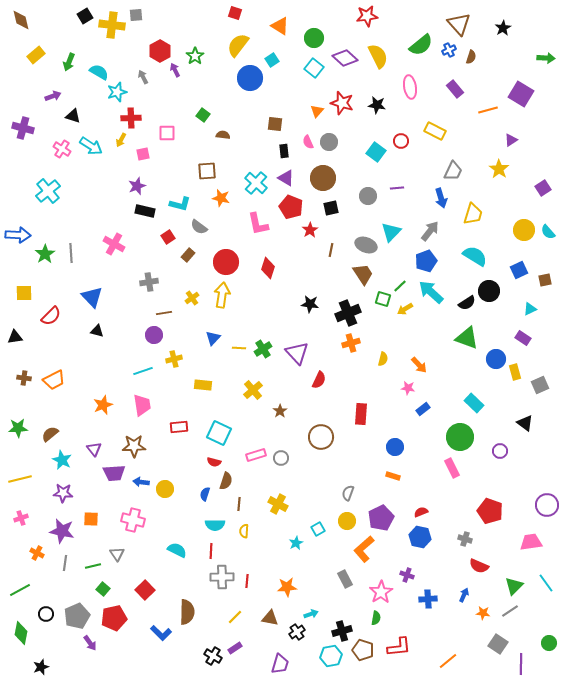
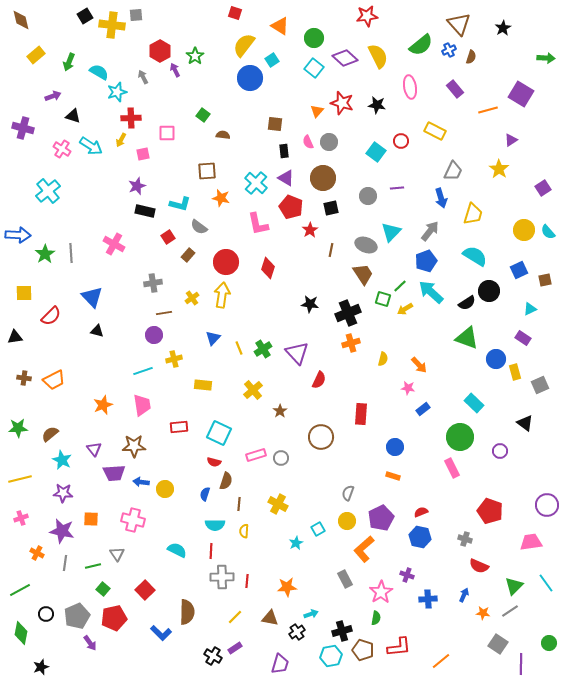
yellow semicircle at (238, 45): moved 6 px right
gray cross at (149, 282): moved 4 px right, 1 px down
yellow line at (239, 348): rotated 64 degrees clockwise
orange line at (448, 661): moved 7 px left
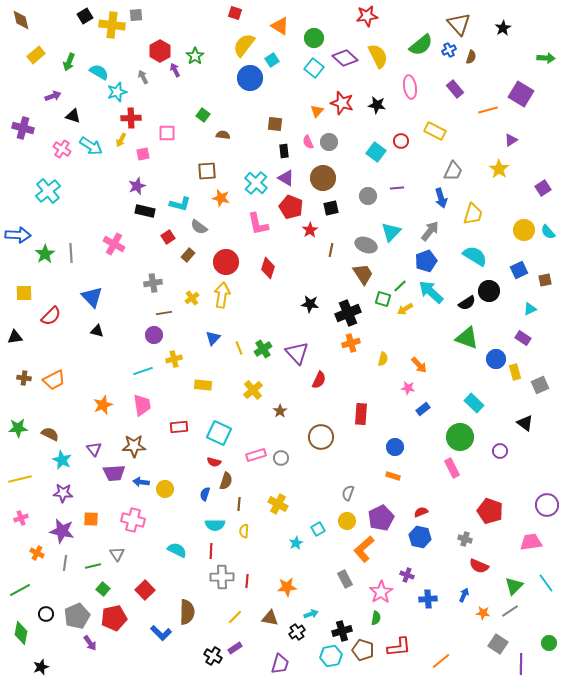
brown semicircle at (50, 434): rotated 66 degrees clockwise
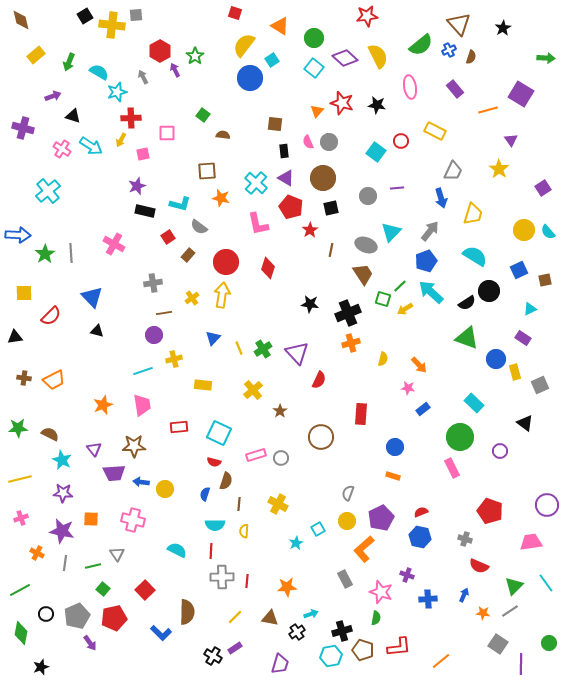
purple triangle at (511, 140): rotated 32 degrees counterclockwise
pink star at (381, 592): rotated 20 degrees counterclockwise
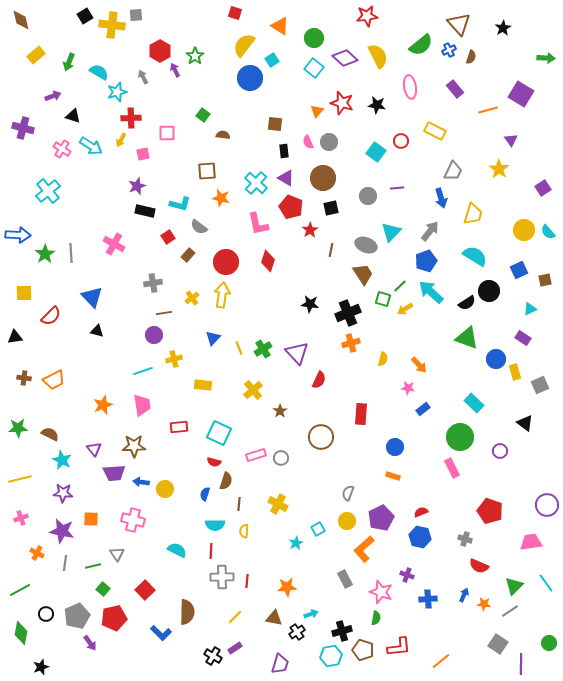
red diamond at (268, 268): moved 7 px up
orange star at (483, 613): moved 1 px right, 9 px up
brown triangle at (270, 618): moved 4 px right
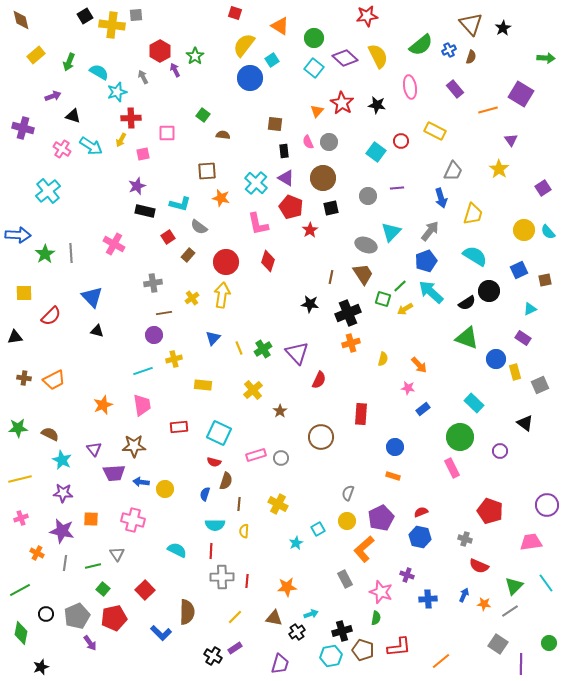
brown triangle at (459, 24): moved 12 px right
red star at (342, 103): rotated 15 degrees clockwise
brown line at (331, 250): moved 27 px down
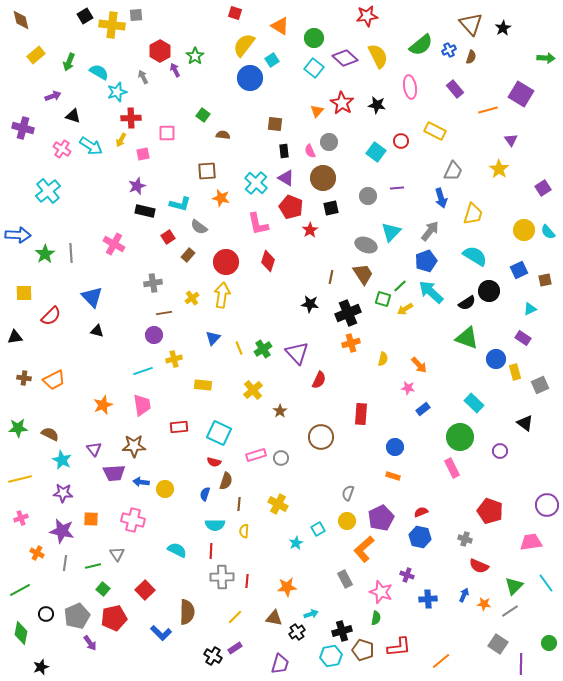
pink semicircle at (308, 142): moved 2 px right, 9 px down
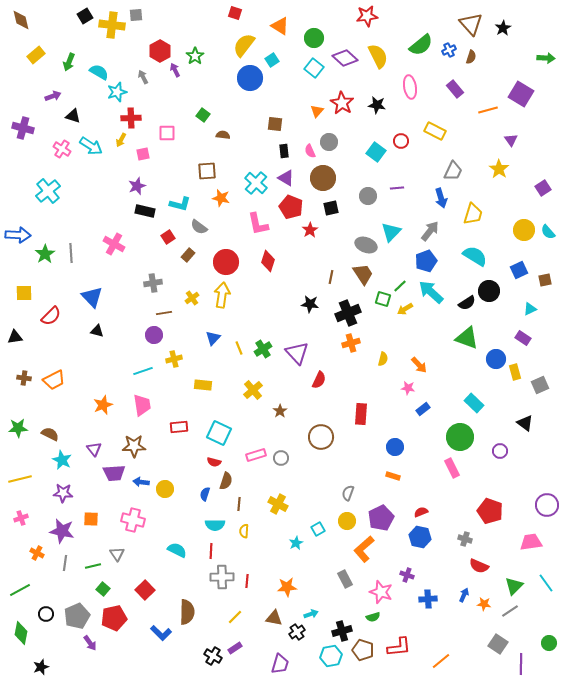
green semicircle at (376, 618): moved 3 px left, 1 px up; rotated 64 degrees clockwise
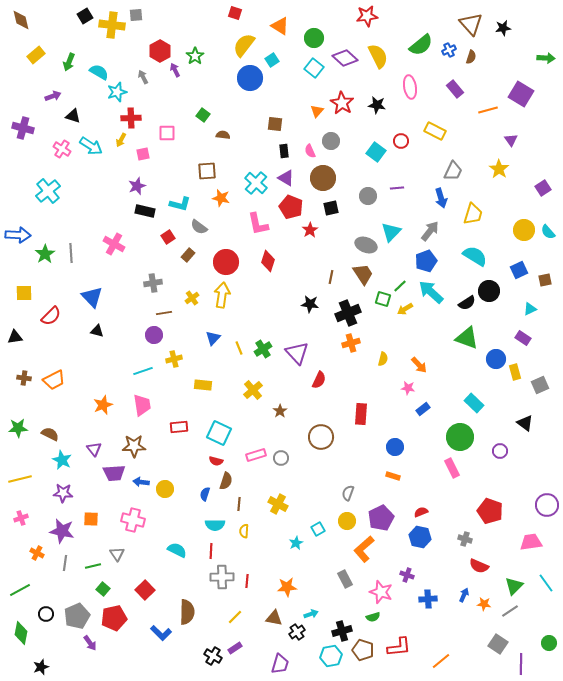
black star at (503, 28): rotated 21 degrees clockwise
gray circle at (329, 142): moved 2 px right, 1 px up
red semicircle at (214, 462): moved 2 px right, 1 px up
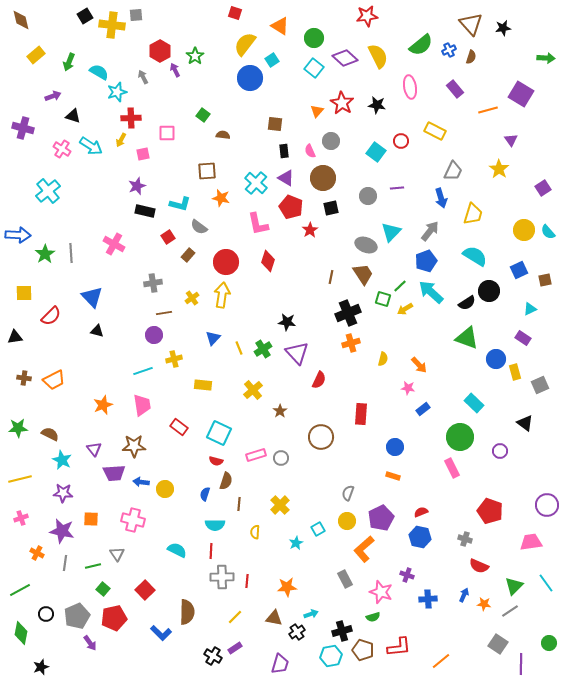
yellow semicircle at (244, 45): moved 1 px right, 1 px up
black star at (310, 304): moved 23 px left, 18 px down
red rectangle at (179, 427): rotated 42 degrees clockwise
yellow cross at (278, 504): moved 2 px right, 1 px down; rotated 18 degrees clockwise
yellow semicircle at (244, 531): moved 11 px right, 1 px down
